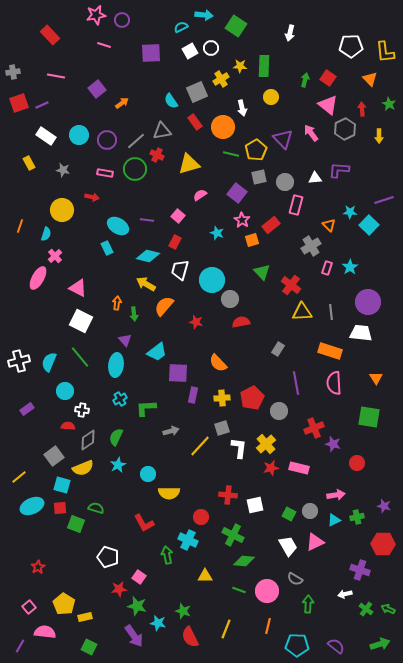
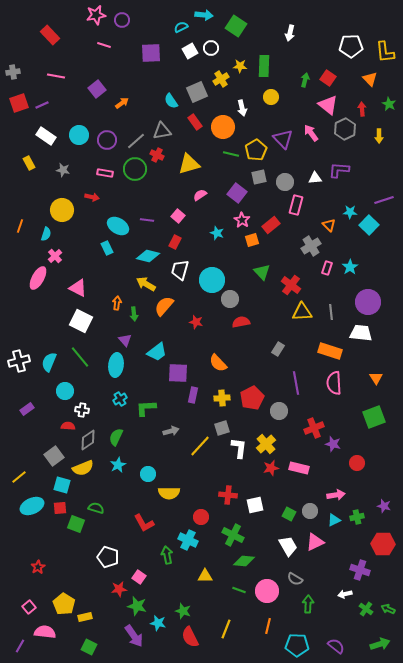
green square at (369, 417): moved 5 px right; rotated 30 degrees counterclockwise
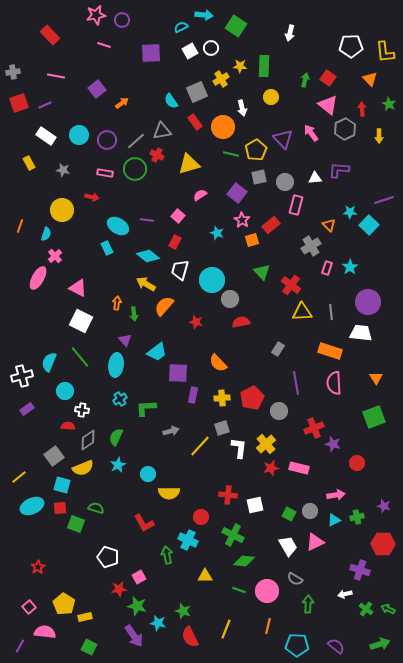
purple line at (42, 105): moved 3 px right
cyan diamond at (148, 256): rotated 25 degrees clockwise
white cross at (19, 361): moved 3 px right, 15 px down
pink square at (139, 577): rotated 24 degrees clockwise
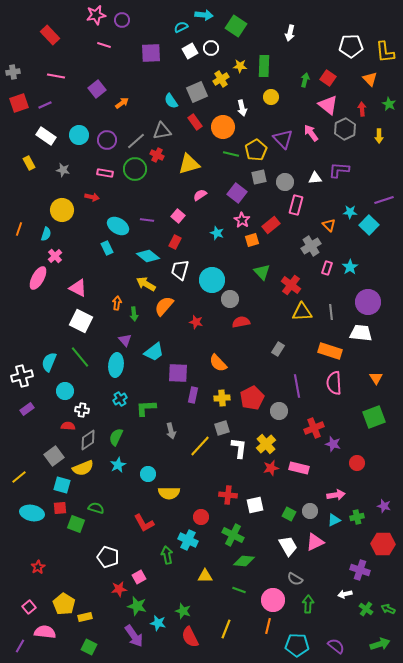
orange line at (20, 226): moved 1 px left, 3 px down
cyan trapezoid at (157, 352): moved 3 px left
purple line at (296, 383): moved 1 px right, 3 px down
gray arrow at (171, 431): rotated 91 degrees clockwise
cyan ellipse at (32, 506): moved 7 px down; rotated 35 degrees clockwise
pink circle at (267, 591): moved 6 px right, 9 px down
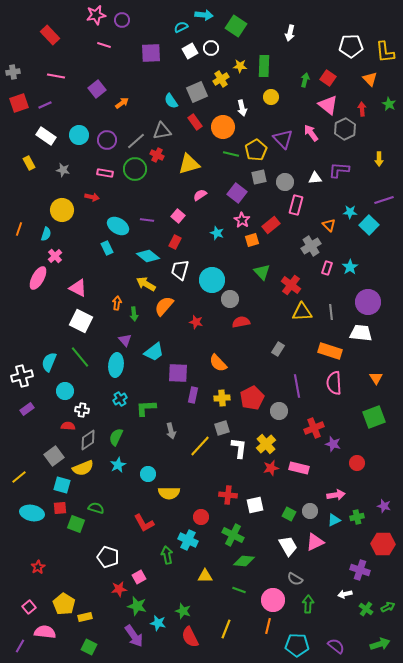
yellow arrow at (379, 136): moved 23 px down
green arrow at (388, 609): moved 2 px up; rotated 128 degrees clockwise
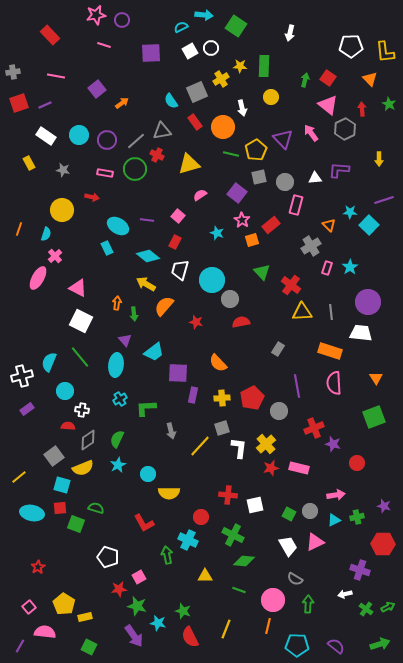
green semicircle at (116, 437): moved 1 px right, 2 px down
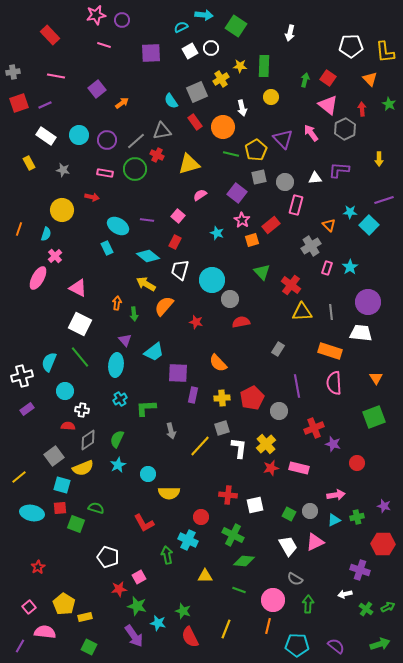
white square at (81, 321): moved 1 px left, 3 px down
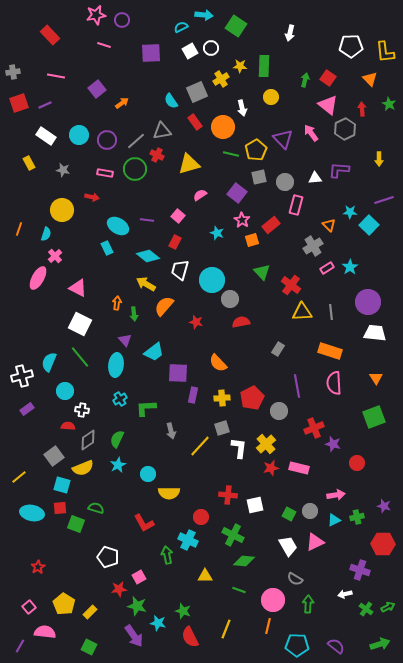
gray cross at (311, 246): moved 2 px right
pink rectangle at (327, 268): rotated 40 degrees clockwise
white trapezoid at (361, 333): moved 14 px right
yellow rectangle at (85, 617): moved 5 px right, 5 px up; rotated 32 degrees counterclockwise
